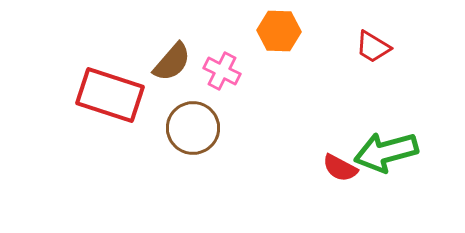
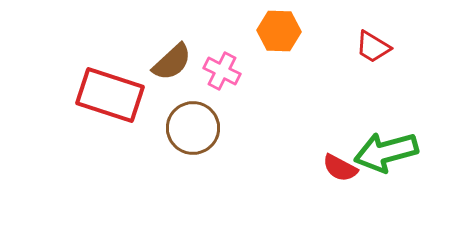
brown semicircle: rotated 6 degrees clockwise
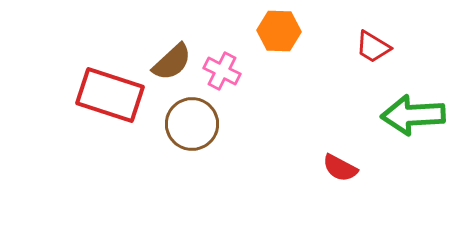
brown circle: moved 1 px left, 4 px up
green arrow: moved 27 px right, 37 px up; rotated 12 degrees clockwise
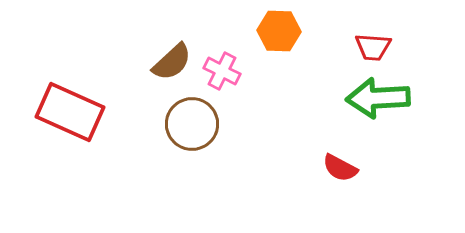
red trapezoid: rotated 27 degrees counterclockwise
red rectangle: moved 40 px left, 17 px down; rotated 6 degrees clockwise
green arrow: moved 35 px left, 17 px up
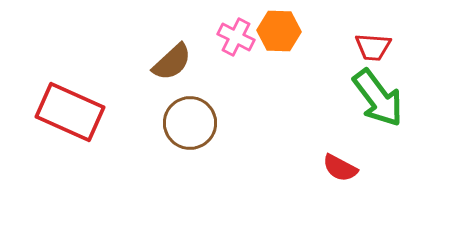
pink cross: moved 14 px right, 34 px up
green arrow: rotated 124 degrees counterclockwise
brown circle: moved 2 px left, 1 px up
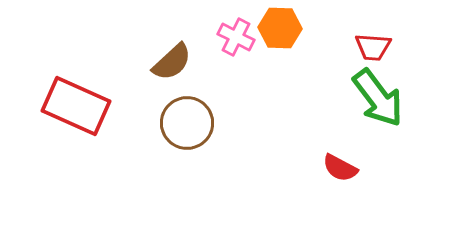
orange hexagon: moved 1 px right, 3 px up
red rectangle: moved 6 px right, 6 px up
brown circle: moved 3 px left
